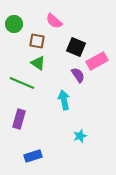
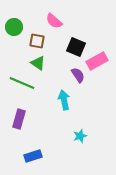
green circle: moved 3 px down
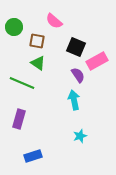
cyan arrow: moved 10 px right
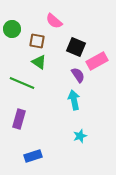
green circle: moved 2 px left, 2 px down
green triangle: moved 1 px right, 1 px up
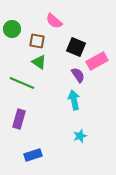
blue rectangle: moved 1 px up
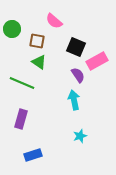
purple rectangle: moved 2 px right
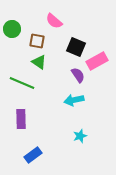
cyan arrow: rotated 90 degrees counterclockwise
purple rectangle: rotated 18 degrees counterclockwise
blue rectangle: rotated 18 degrees counterclockwise
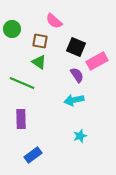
brown square: moved 3 px right
purple semicircle: moved 1 px left
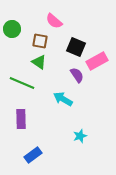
cyan arrow: moved 11 px left, 1 px up; rotated 42 degrees clockwise
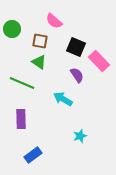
pink rectangle: moved 2 px right; rotated 75 degrees clockwise
